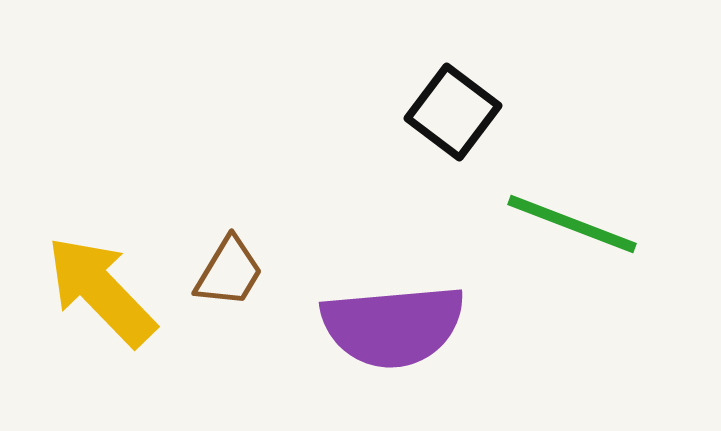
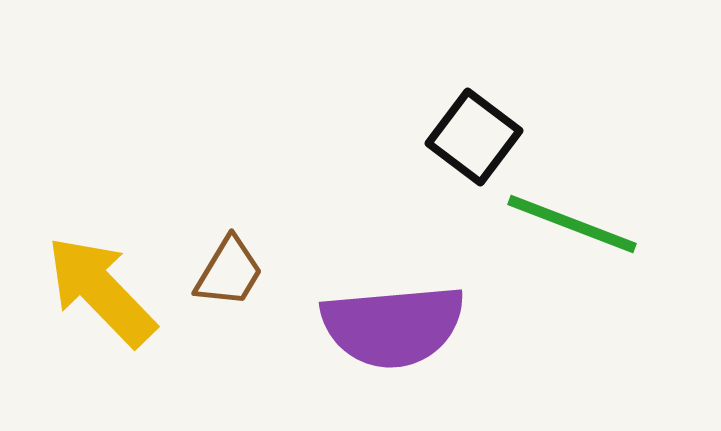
black square: moved 21 px right, 25 px down
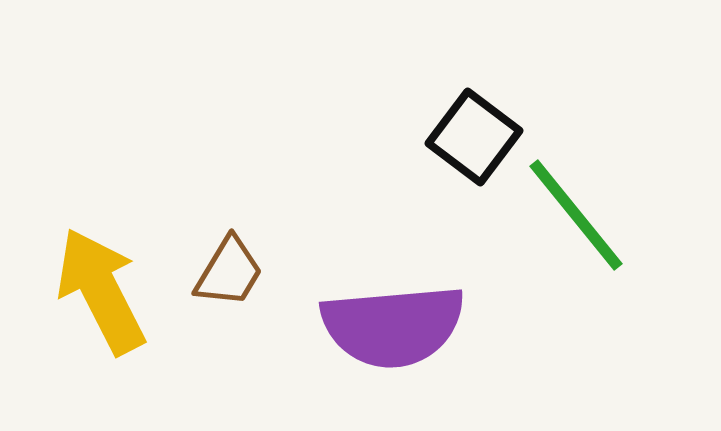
green line: moved 4 px right, 9 px up; rotated 30 degrees clockwise
yellow arrow: rotated 17 degrees clockwise
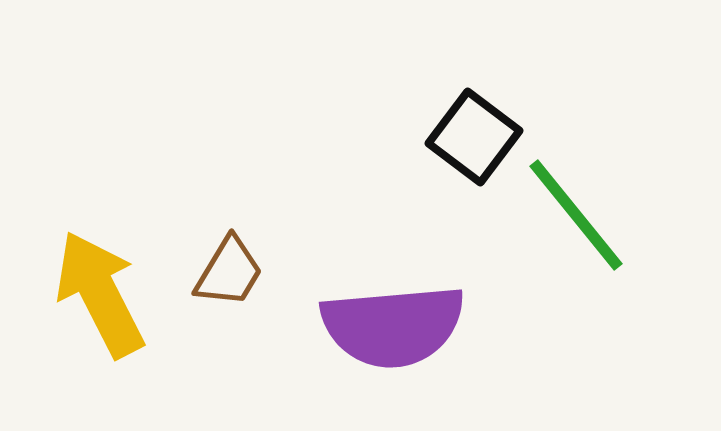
yellow arrow: moved 1 px left, 3 px down
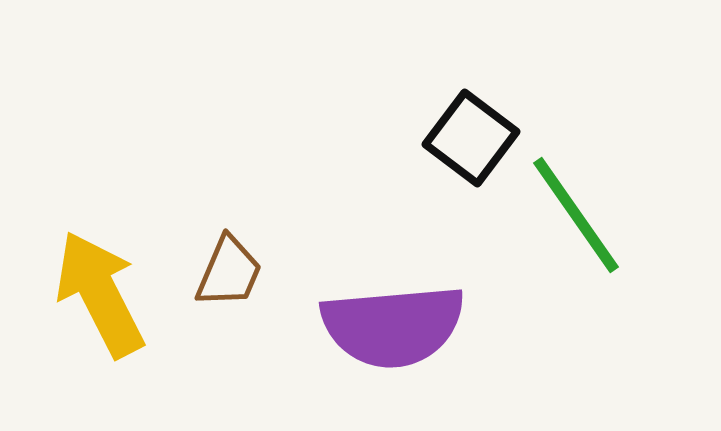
black square: moved 3 px left, 1 px down
green line: rotated 4 degrees clockwise
brown trapezoid: rotated 8 degrees counterclockwise
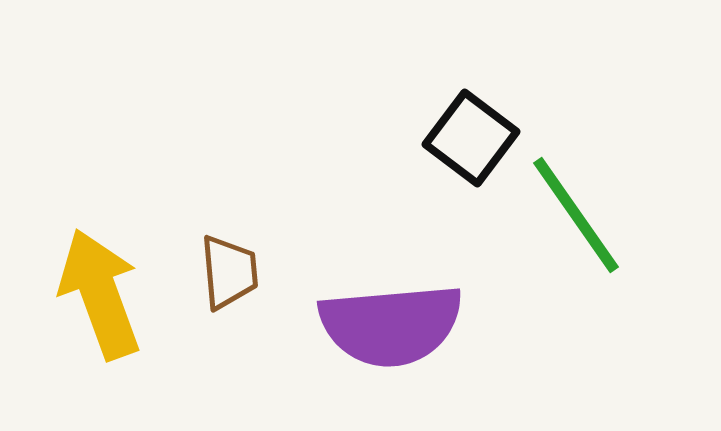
brown trapezoid: rotated 28 degrees counterclockwise
yellow arrow: rotated 7 degrees clockwise
purple semicircle: moved 2 px left, 1 px up
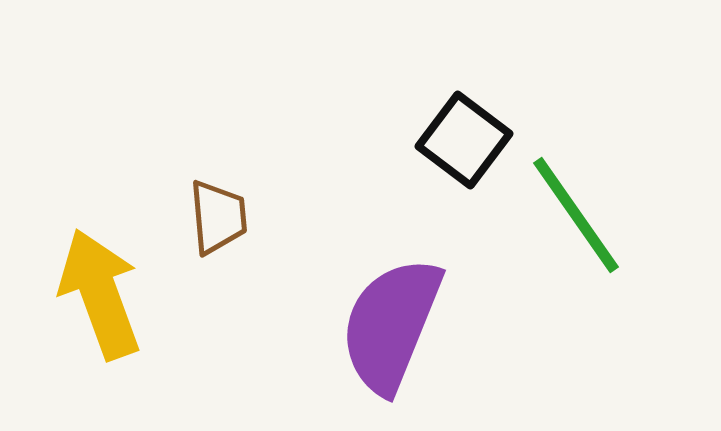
black square: moved 7 px left, 2 px down
brown trapezoid: moved 11 px left, 55 px up
purple semicircle: rotated 117 degrees clockwise
